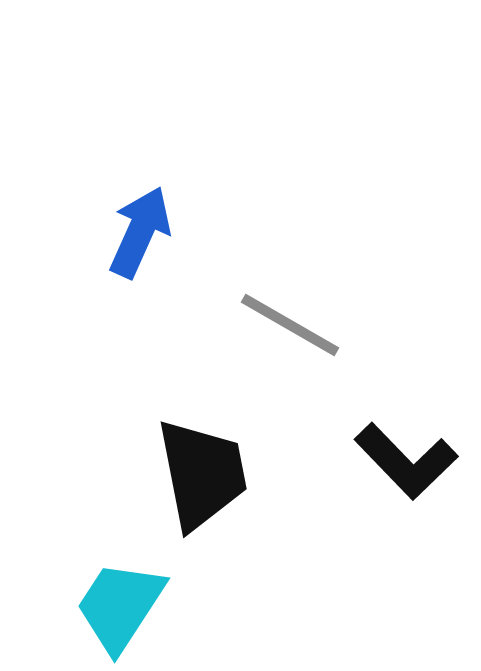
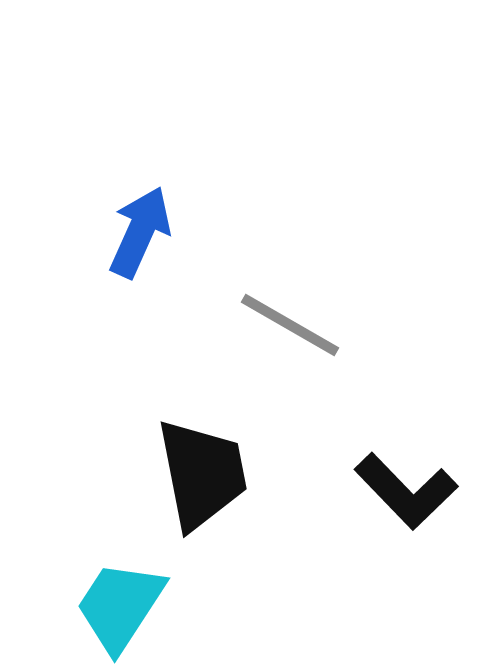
black L-shape: moved 30 px down
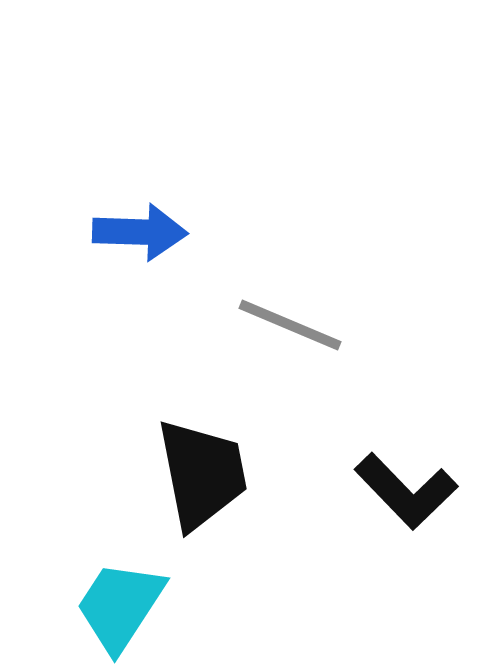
blue arrow: rotated 68 degrees clockwise
gray line: rotated 7 degrees counterclockwise
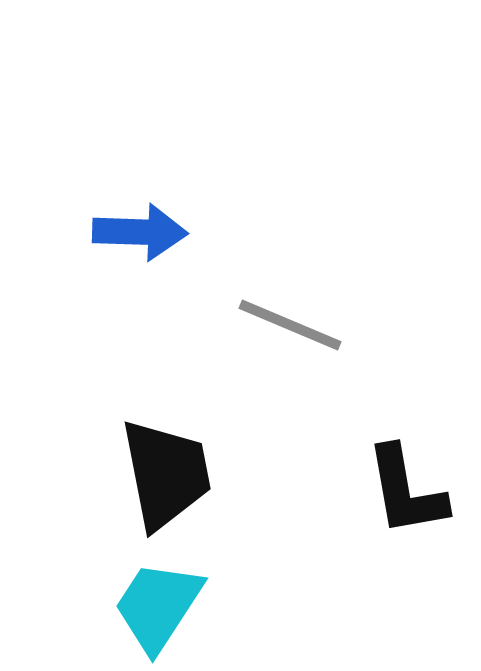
black trapezoid: moved 36 px left
black L-shape: rotated 34 degrees clockwise
cyan trapezoid: moved 38 px right
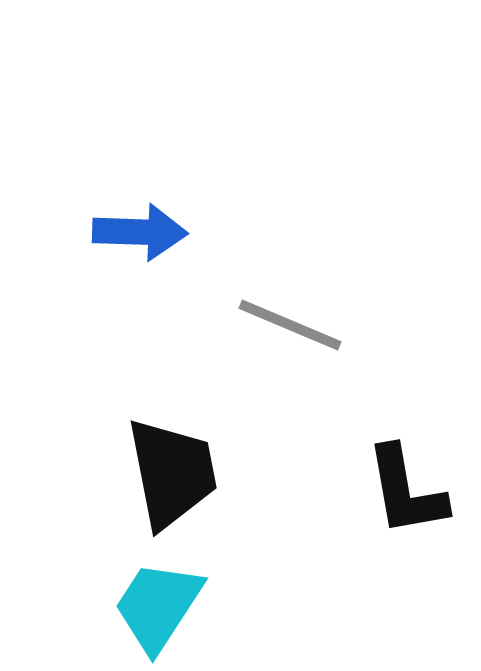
black trapezoid: moved 6 px right, 1 px up
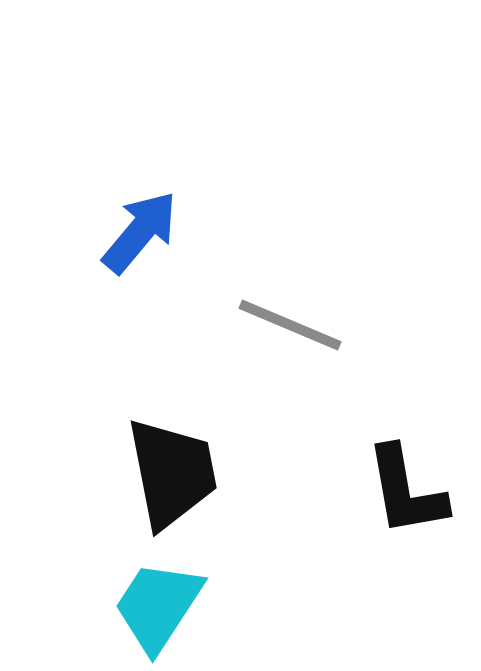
blue arrow: rotated 52 degrees counterclockwise
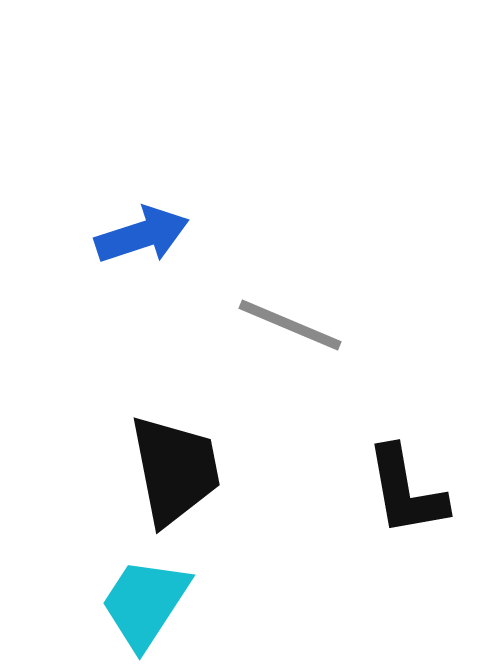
blue arrow: moved 2 px right, 3 px down; rotated 32 degrees clockwise
black trapezoid: moved 3 px right, 3 px up
cyan trapezoid: moved 13 px left, 3 px up
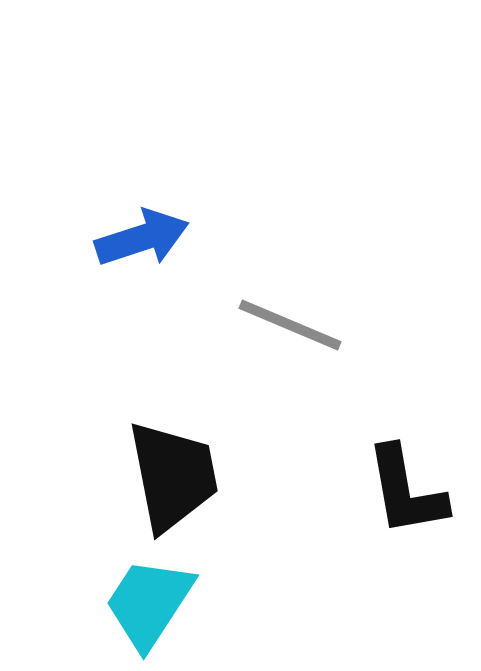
blue arrow: moved 3 px down
black trapezoid: moved 2 px left, 6 px down
cyan trapezoid: moved 4 px right
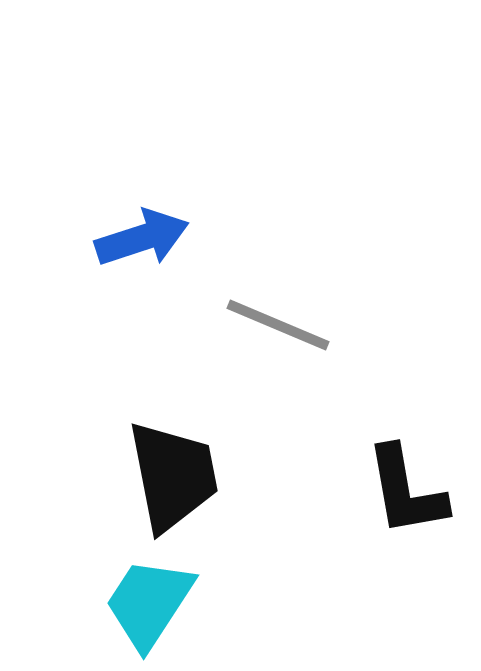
gray line: moved 12 px left
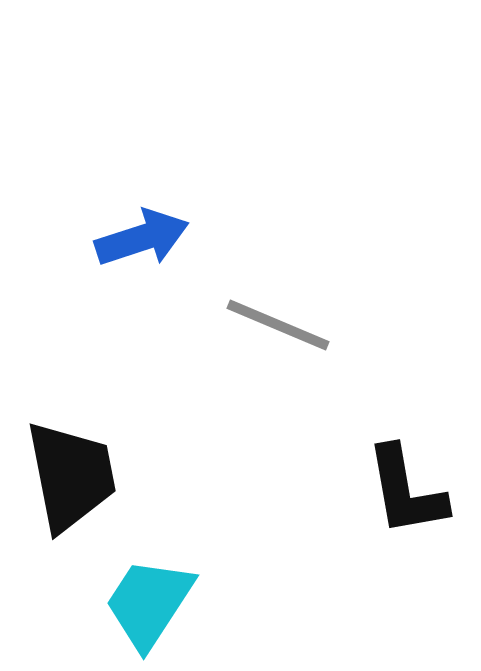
black trapezoid: moved 102 px left
